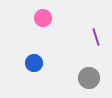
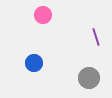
pink circle: moved 3 px up
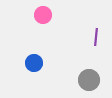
purple line: rotated 24 degrees clockwise
gray circle: moved 2 px down
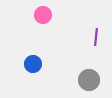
blue circle: moved 1 px left, 1 px down
